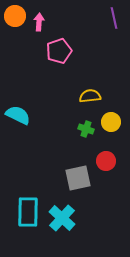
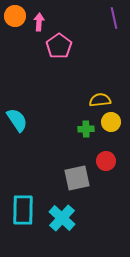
pink pentagon: moved 5 px up; rotated 15 degrees counterclockwise
yellow semicircle: moved 10 px right, 4 px down
cyan semicircle: moved 1 px left, 5 px down; rotated 30 degrees clockwise
green cross: rotated 21 degrees counterclockwise
gray square: moved 1 px left
cyan rectangle: moved 5 px left, 2 px up
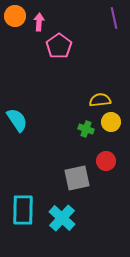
green cross: rotated 21 degrees clockwise
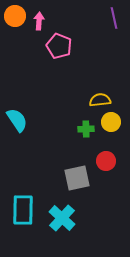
pink arrow: moved 1 px up
pink pentagon: rotated 15 degrees counterclockwise
green cross: rotated 21 degrees counterclockwise
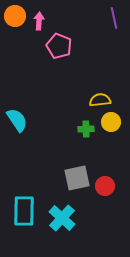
red circle: moved 1 px left, 25 px down
cyan rectangle: moved 1 px right, 1 px down
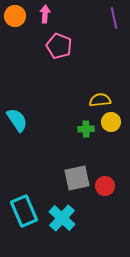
pink arrow: moved 6 px right, 7 px up
cyan rectangle: rotated 24 degrees counterclockwise
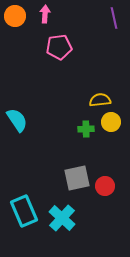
pink pentagon: moved 1 px down; rotated 30 degrees counterclockwise
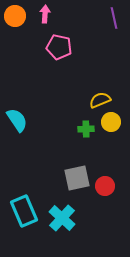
pink pentagon: rotated 20 degrees clockwise
yellow semicircle: rotated 15 degrees counterclockwise
